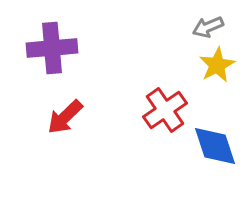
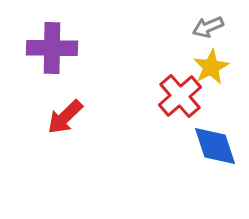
purple cross: rotated 6 degrees clockwise
yellow star: moved 6 px left, 2 px down
red cross: moved 15 px right, 14 px up; rotated 6 degrees counterclockwise
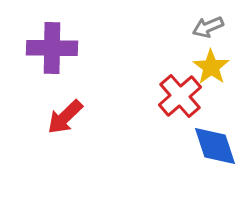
yellow star: rotated 9 degrees counterclockwise
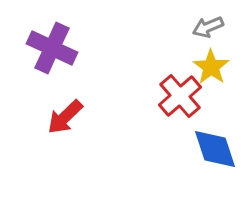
purple cross: rotated 24 degrees clockwise
blue diamond: moved 3 px down
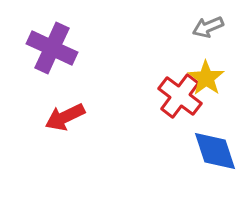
yellow star: moved 5 px left, 11 px down
red cross: rotated 12 degrees counterclockwise
red arrow: rotated 18 degrees clockwise
blue diamond: moved 2 px down
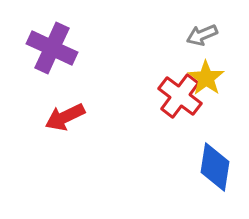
gray arrow: moved 6 px left, 8 px down
blue diamond: moved 16 px down; rotated 27 degrees clockwise
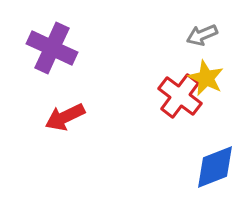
yellow star: rotated 9 degrees counterclockwise
blue diamond: rotated 60 degrees clockwise
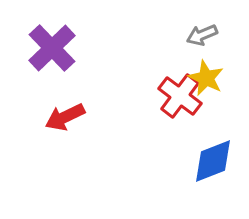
purple cross: rotated 21 degrees clockwise
blue diamond: moved 2 px left, 6 px up
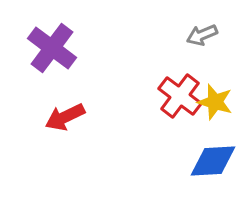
purple cross: rotated 9 degrees counterclockwise
yellow star: moved 9 px right, 24 px down; rotated 9 degrees counterclockwise
blue diamond: rotated 18 degrees clockwise
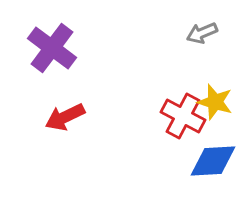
gray arrow: moved 2 px up
red cross: moved 3 px right, 20 px down; rotated 9 degrees counterclockwise
